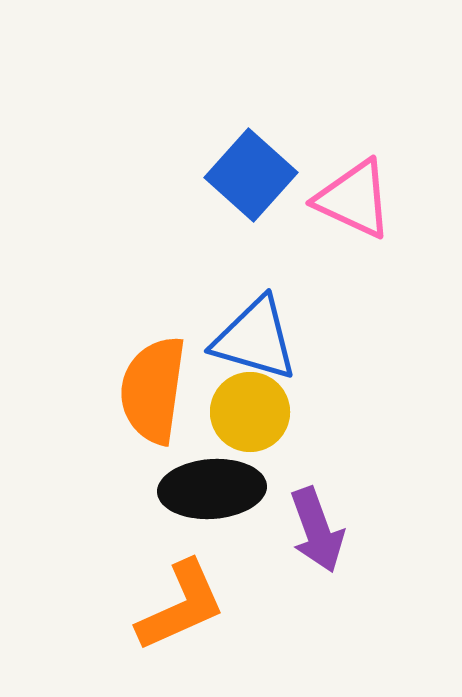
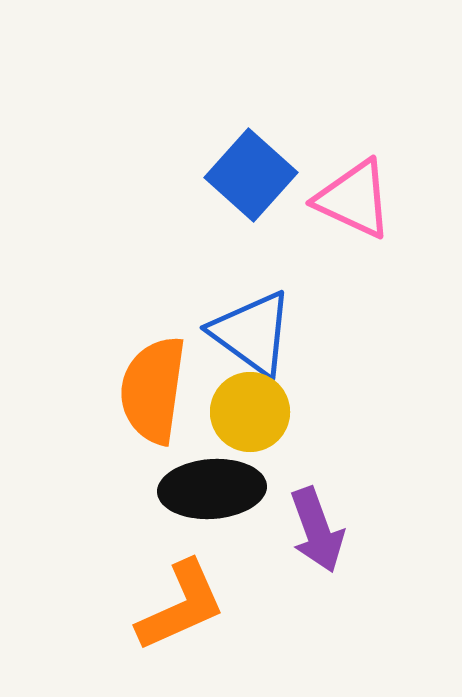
blue triangle: moved 3 px left, 6 px up; rotated 20 degrees clockwise
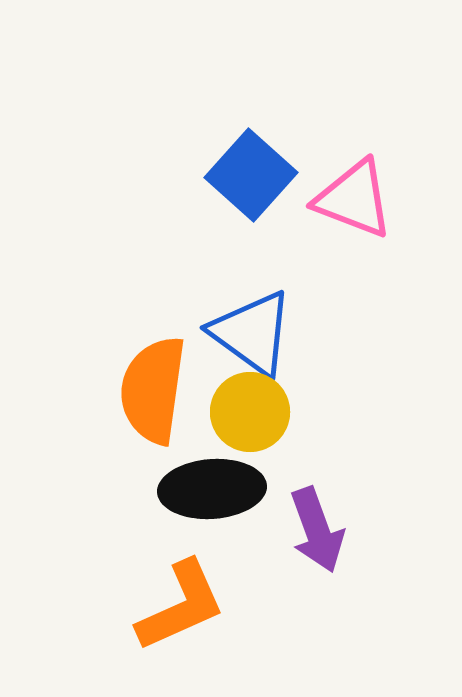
pink triangle: rotated 4 degrees counterclockwise
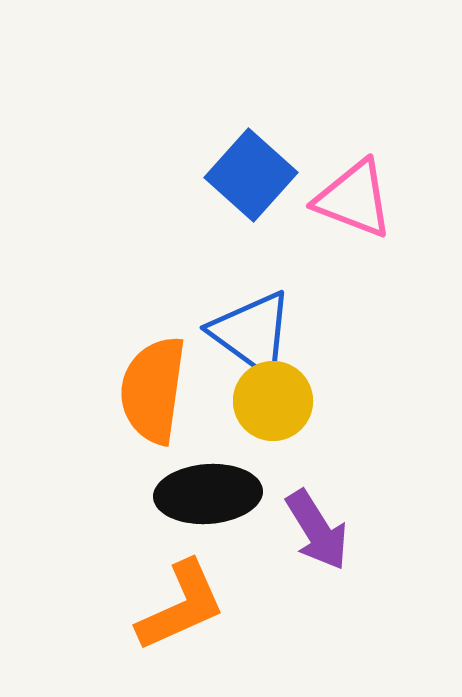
yellow circle: moved 23 px right, 11 px up
black ellipse: moved 4 px left, 5 px down
purple arrow: rotated 12 degrees counterclockwise
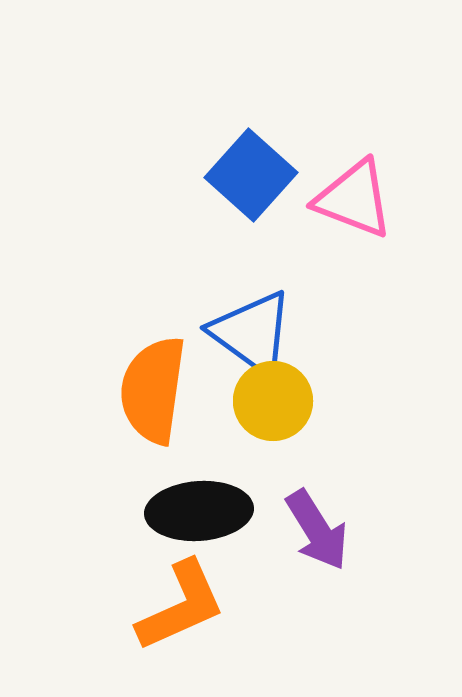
black ellipse: moved 9 px left, 17 px down
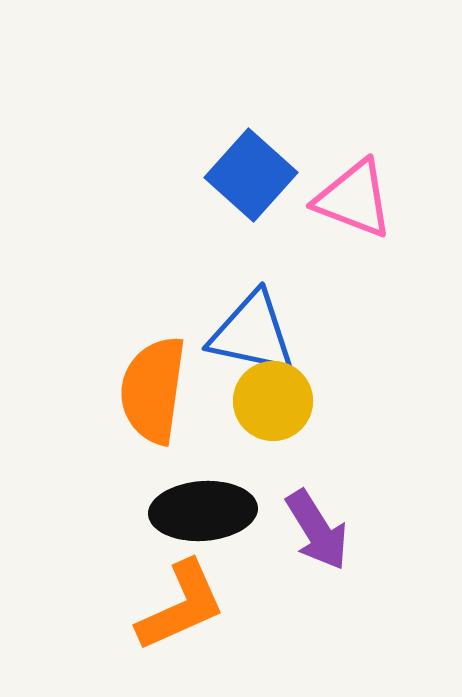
blue triangle: rotated 24 degrees counterclockwise
black ellipse: moved 4 px right
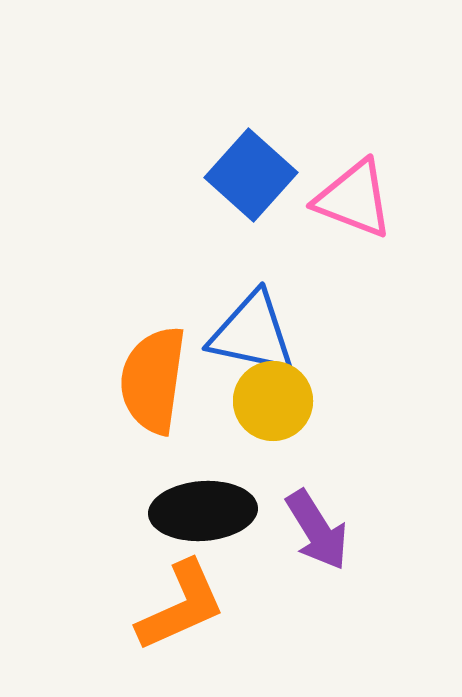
orange semicircle: moved 10 px up
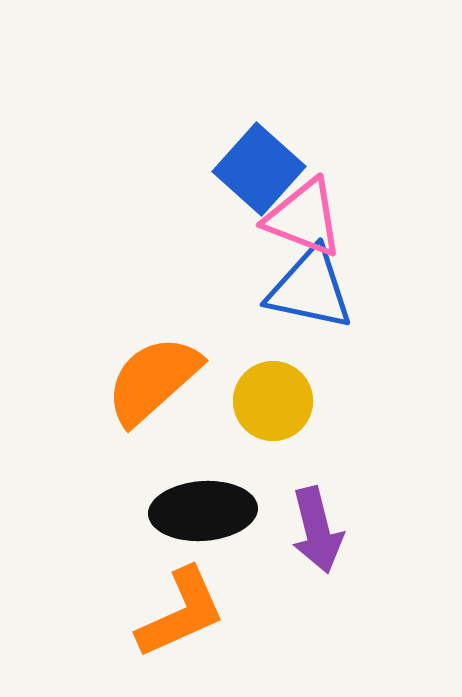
blue square: moved 8 px right, 6 px up
pink triangle: moved 50 px left, 19 px down
blue triangle: moved 58 px right, 44 px up
orange semicircle: rotated 40 degrees clockwise
purple arrow: rotated 18 degrees clockwise
orange L-shape: moved 7 px down
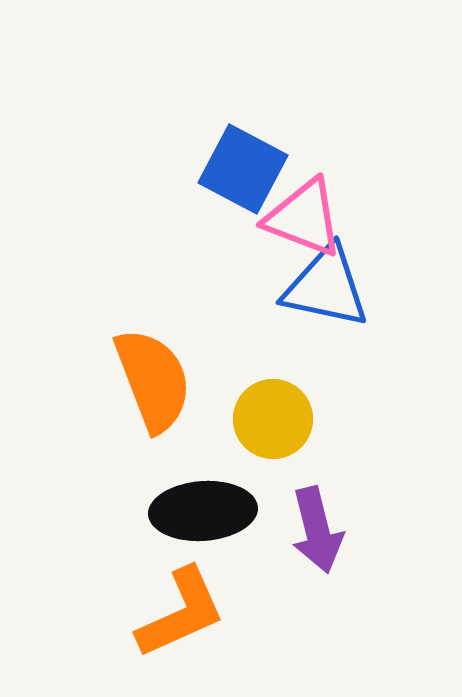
blue square: moved 16 px left; rotated 14 degrees counterclockwise
blue triangle: moved 16 px right, 2 px up
orange semicircle: rotated 111 degrees clockwise
yellow circle: moved 18 px down
